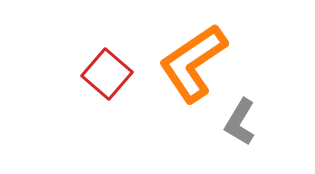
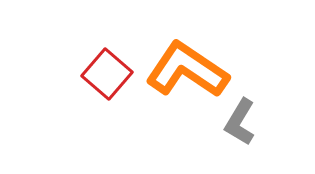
orange L-shape: moved 6 px left, 7 px down; rotated 68 degrees clockwise
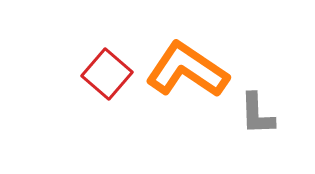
gray L-shape: moved 17 px right, 8 px up; rotated 33 degrees counterclockwise
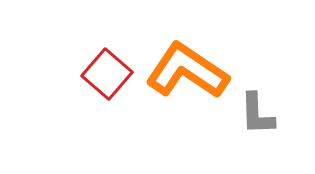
orange L-shape: moved 1 px down
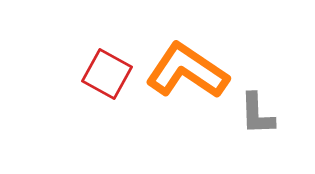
red square: rotated 12 degrees counterclockwise
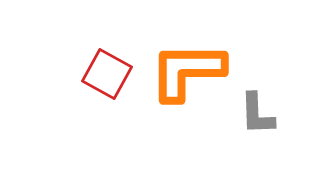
orange L-shape: rotated 34 degrees counterclockwise
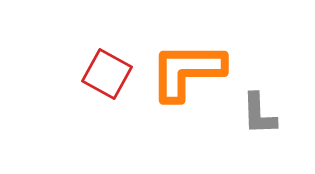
gray L-shape: moved 2 px right
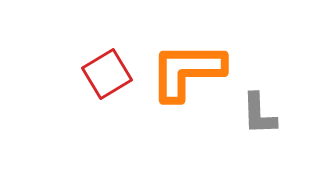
red square: rotated 30 degrees clockwise
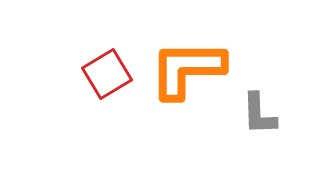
orange L-shape: moved 2 px up
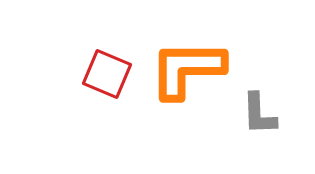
red square: rotated 36 degrees counterclockwise
